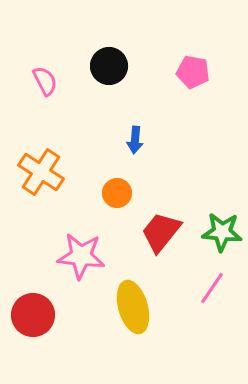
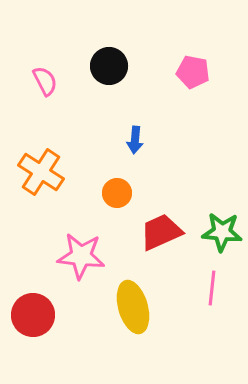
red trapezoid: rotated 27 degrees clockwise
pink line: rotated 28 degrees counterclockwise
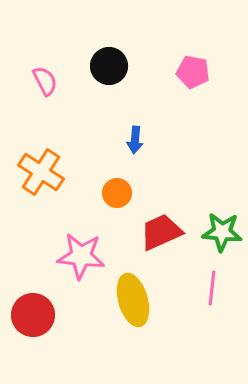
yellow ellipse: moved 7 px up
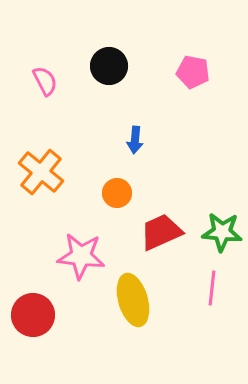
orange cross: rotated 6 degrees clockwise
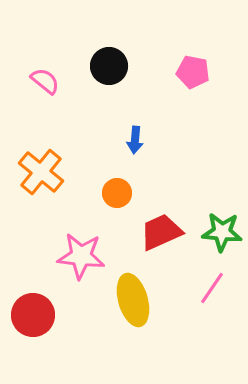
pink semicircle: rotated 24 degrees counterclockwise
pink line: rotated 28 degrees clockwise
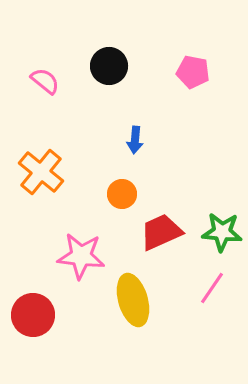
orange circle: moved 5 px right, 1 px down
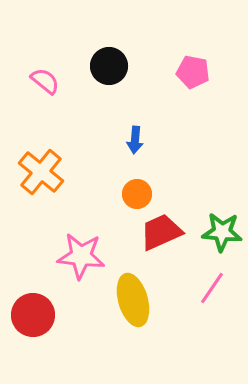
orange circle: moved 15 px right
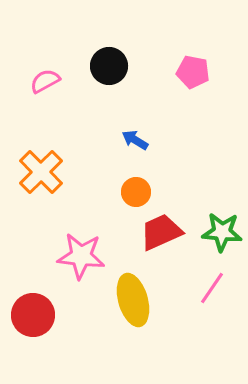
pink semicircle: rotated 68 degrees counterclockwise
blue arrow: rotated 116 degrees clockwise
orange cross: rotated 6 degrees clockwise
orange circle: moved 1 px left, 2 px up
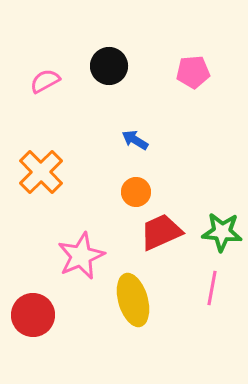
pink pentagon: rotated 16 degrees counterclockwise
pink star: rotated 30 degrees counterclockwise
pink line: rotated 24 degrees counterclockwise
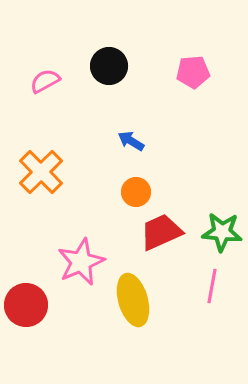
blue arrow: moved 4 px left, 1 px down
pink star: moved 6 px down
pink line: moved 2 px up
red circle: moved 7 px left, 10 px up
